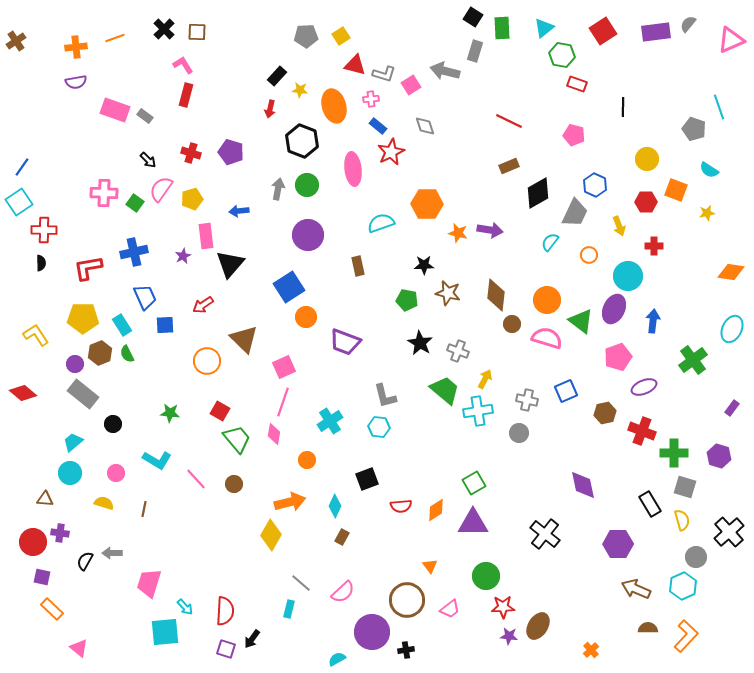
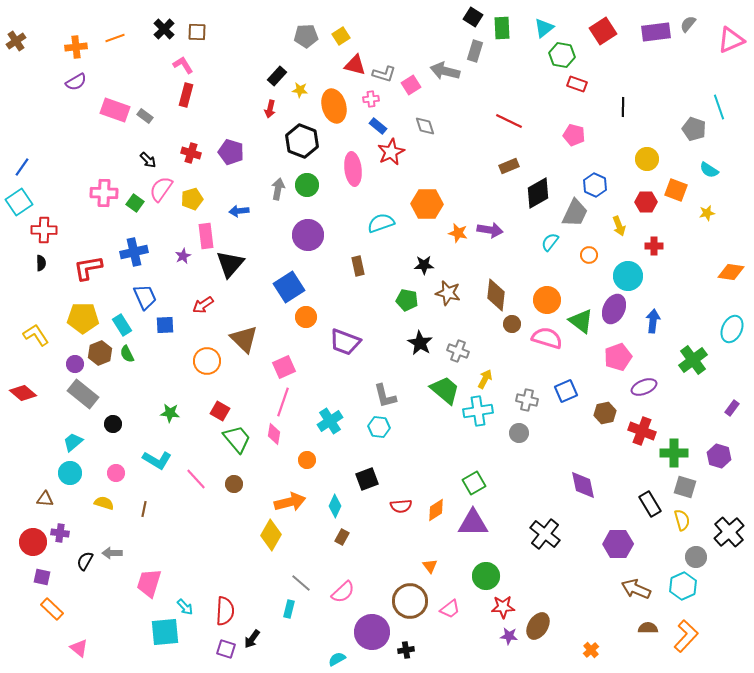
purple semicircle at (76, 82): rotated 20 degrees counterclockwise
brown circle at (407, 600): moved 3 px right, 1 px down
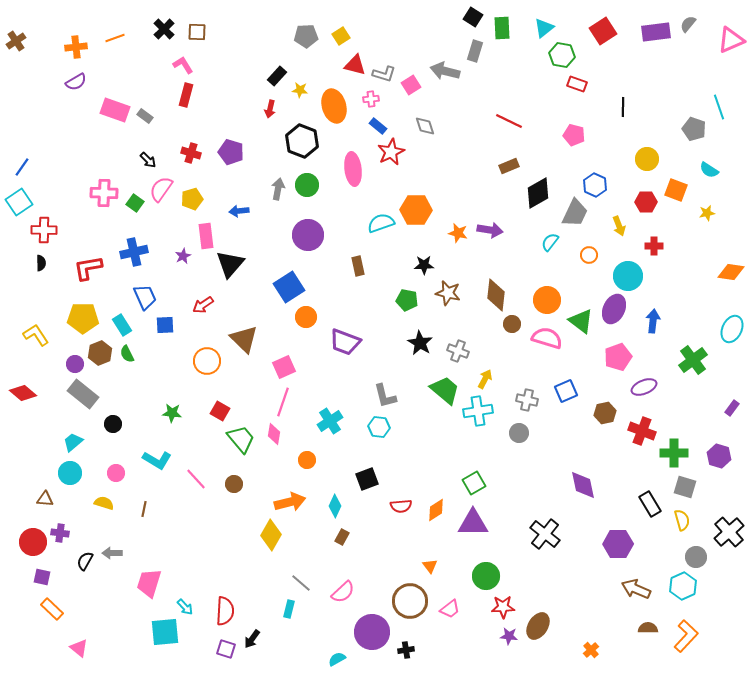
orange hexagon at (427, 204): moved 11 px left, 6 px down
green star at (170, 413): moved 2 px right
green trapezoid at (237, 439): moved 4 px right
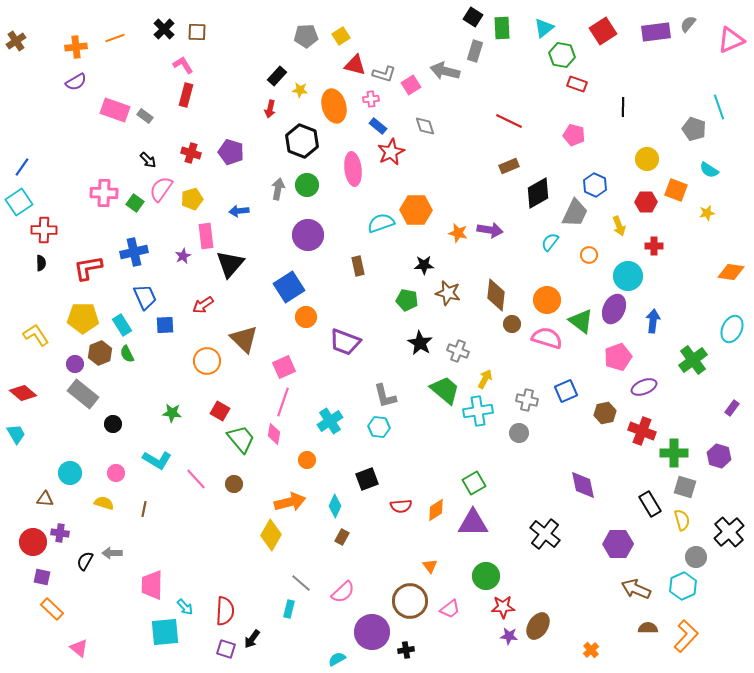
cyan trapezoid at (73, 442): moved 57 px left, 8 px up; rotated 100 degrees clockwise
pink trapezoid at (149, 583): moved 3 px right, 2 px down; rotated 16 degrees counterclockwise
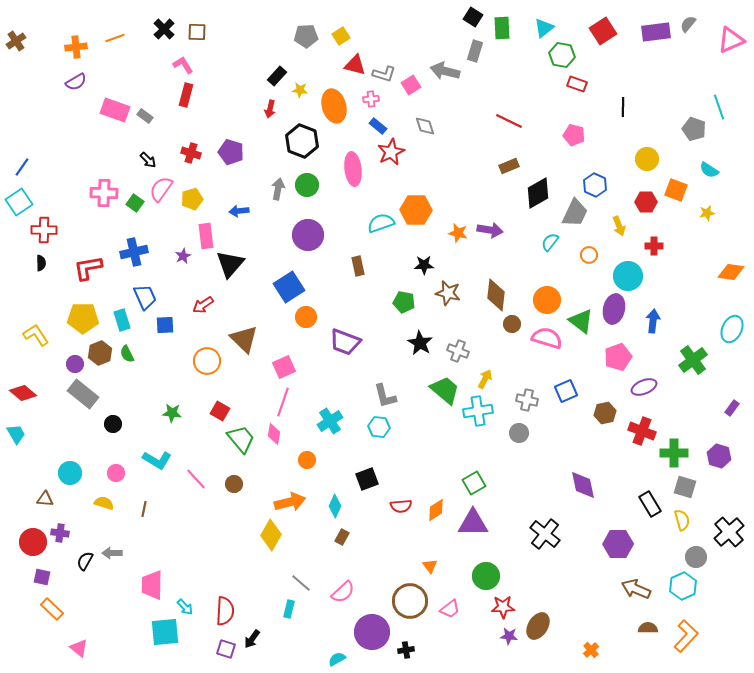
green pentagon at (407, 300): moved 3 px left, 2 px down
purple ellipse at (614, 309): rotated 12 degrees counterclockwise
cyan rectangle at (122, 325): moved 5 px up; rotated 15 degrees clockwise
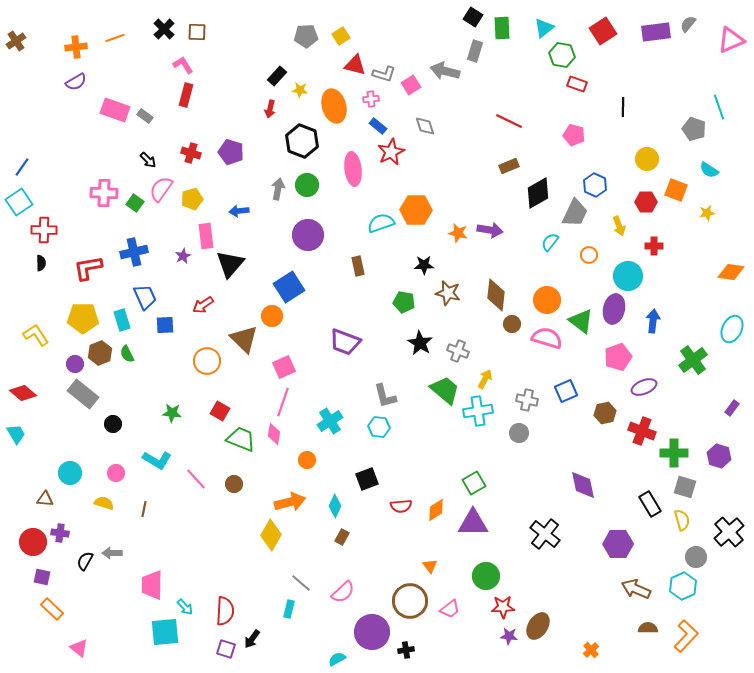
orange circle at (306, 317): moved 34 px left, 1 px up
green trapezoid at (241, 439): rotated 28 degrees counterclockwise
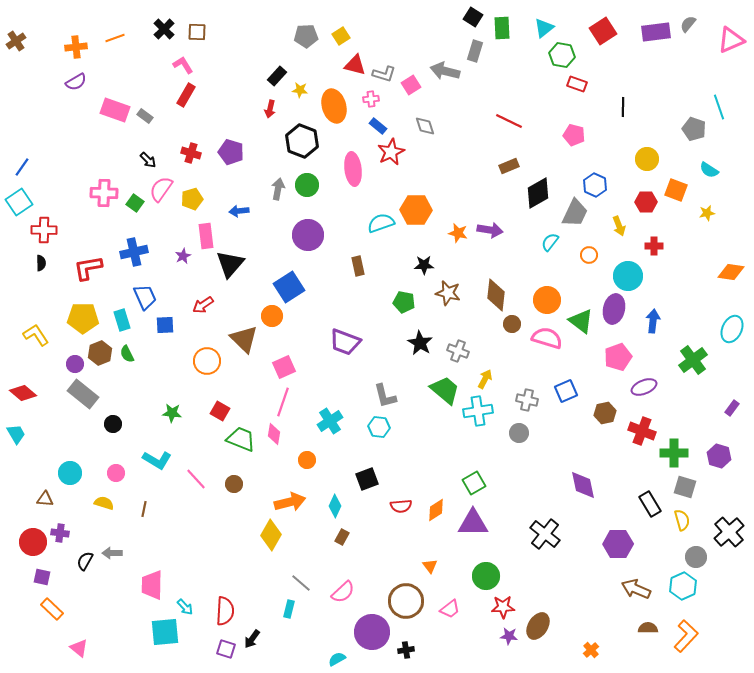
red rectangle at (186, 95): rotated 15 degrees clockwise
brown circle at (410, 601): moved 4 px left
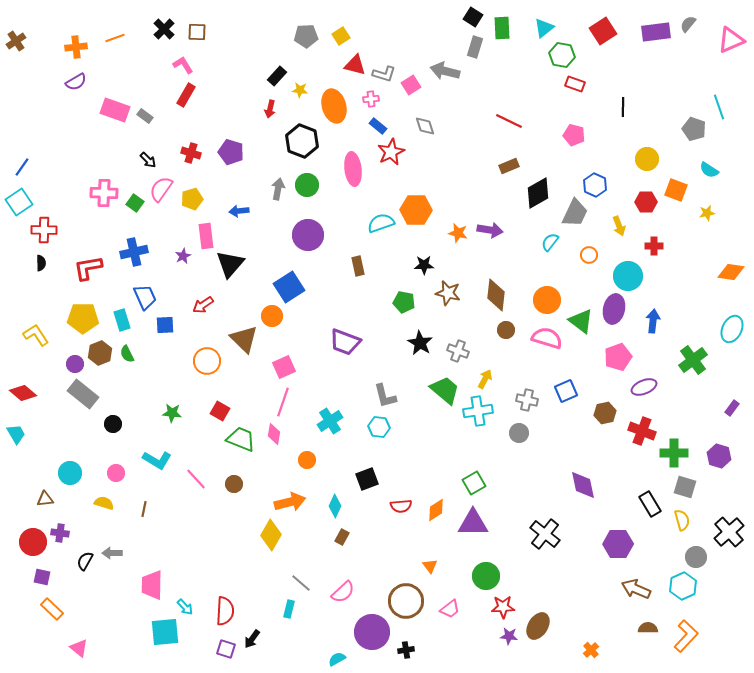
gray rectangle at (475, 51): moved 4 px up
red rectangle at (577, 84): moved 2 px left
brown circle at (512, 324): moved 6 px left, 6 px down
brown triangle at (45, 499): rotated 12 degrees counterclockwise
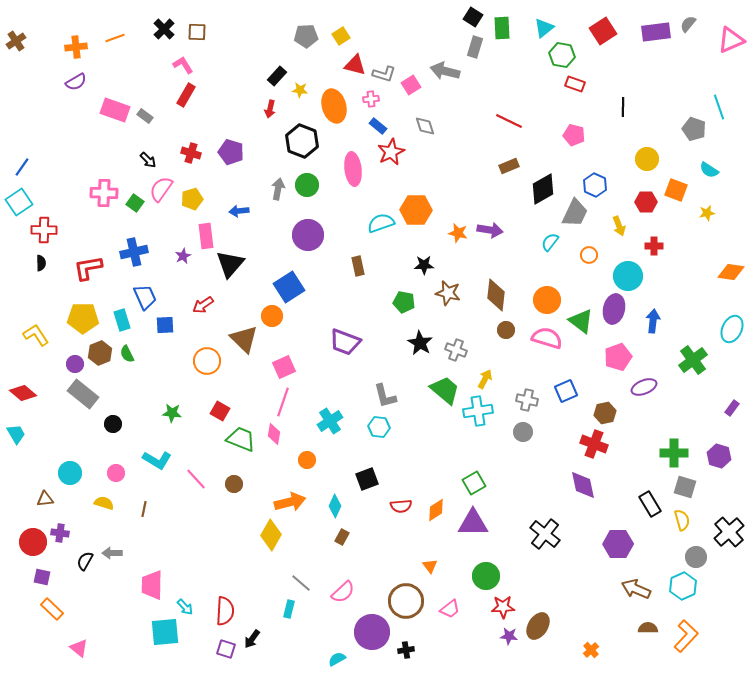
black diamond at (538, 193): moved 5 px right, 4 px up
gray cross at (458, 351): moved 2 px left, 1 px up
red cross at (642, 431): moved 48 px left, 13 px down
gray circle at (519, 433): moved 4 px right, 1 px up
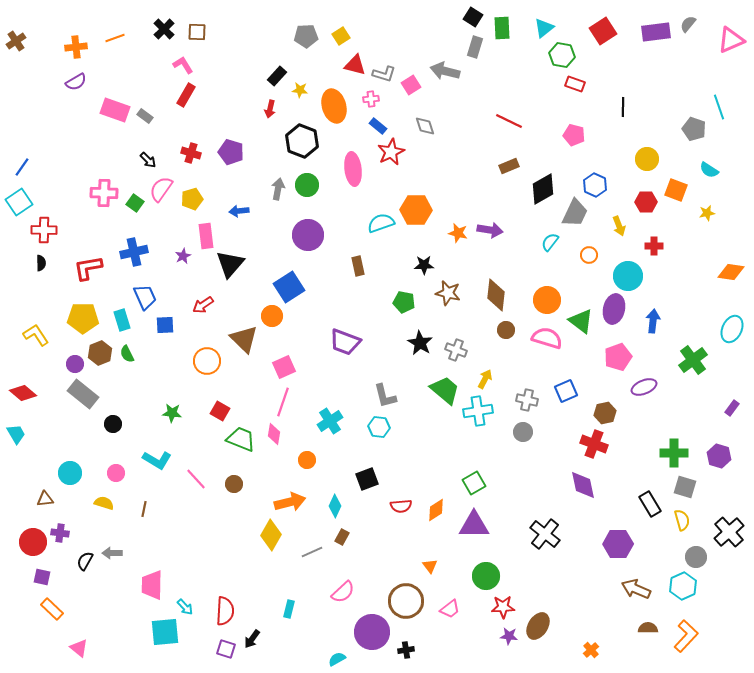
purple triangle at (473, 523): moved 1 px right, 2 px down
gray line at (301, 583): moved 11 px right, 31 px up; rotated 65 degrees counterclockwise
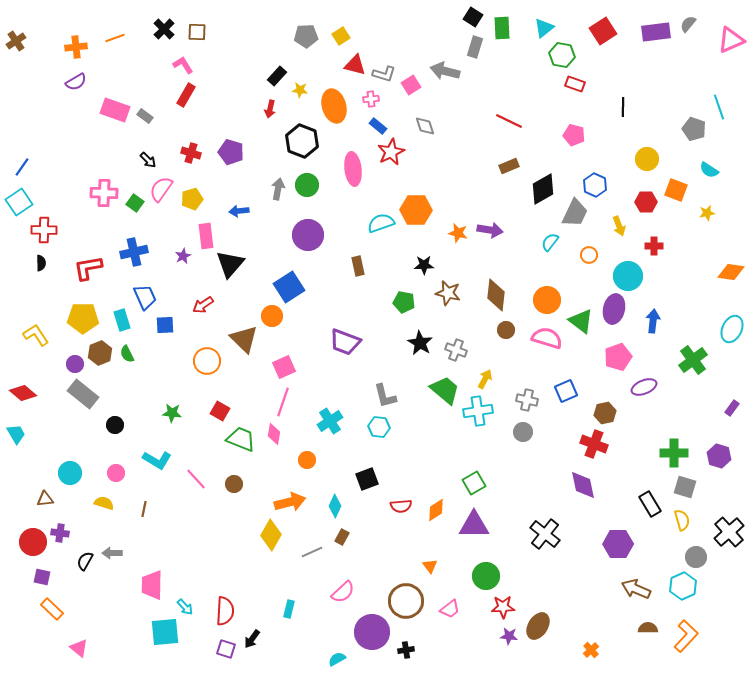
black circle at (113, 424): moved 2 px right, 1 px down
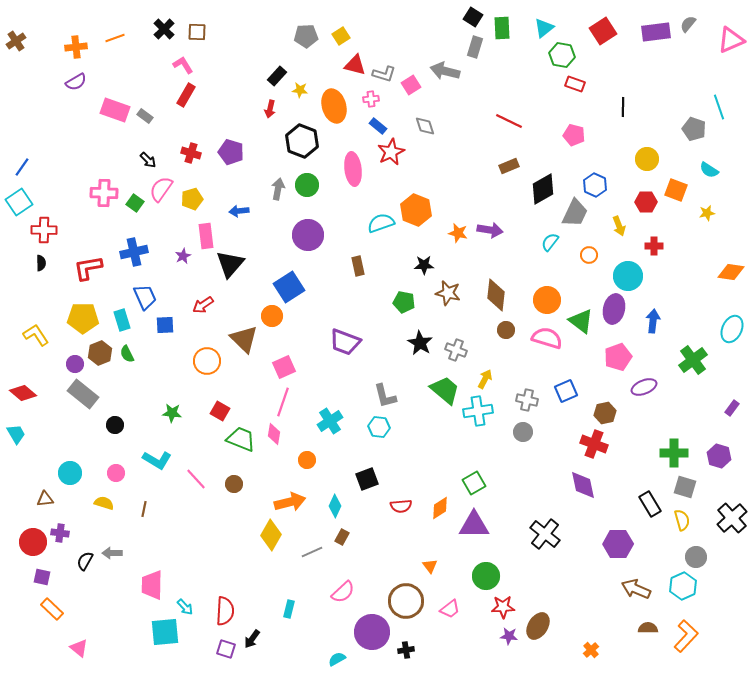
orange hexagon at (416, 210): rotated 20 degrees clockwise
orange diamond at (436, 510): moved 4 px right, 2 px up
black cross at (729, 532): moved 3 px right, 14 px up
